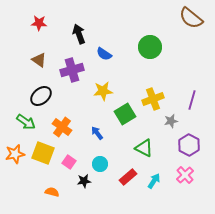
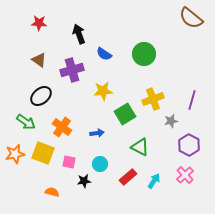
green circle: moved 6 px left, 7 px down
blue arrow: rotated 120 degrees clockwise
green triangle: moved 4 px left, 1 px up
pink square: rotated 24 degrees counterclockwise
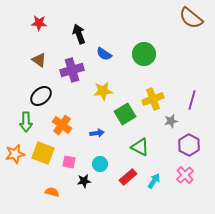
green arrow: rotated 54 degrees clockwise
orange cross: moved 2 px up
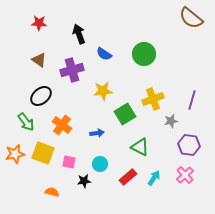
green arrow: rotated 36 degrees counterclockwise
purple hexagon: rotated 20 degrees counterclockwise
cyan arrow: moved 3 px up
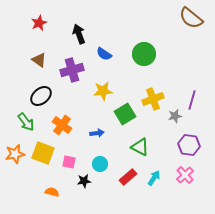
red star: rotated 28 degrees counterclockwise
gray star: moved 4 px right, 5 px up
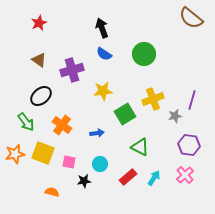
black arrow: moved 23 px right, 6 px up
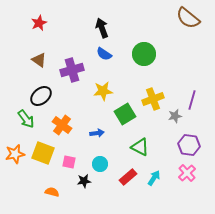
brown semicircle: moved 3 px left
green arrow: moved 3 px up
pink cross: moved 2 px right, 2 px up
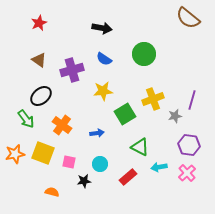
black arrow: rotated 120 degrees clockwise
blue semicircle: moved 5 px down
cyan arrow: moved 5 px right, 11 px up; rotated 133 degrees counterclockwise
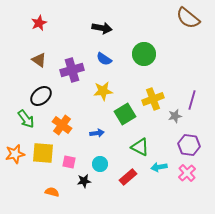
yellow square: rotated 15 degrees counterclockwise
